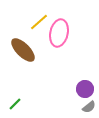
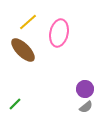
yellow line: moved 11 px left
gray semicircle: moved 3 px left
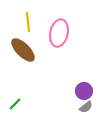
yellow line: rotated 54 degrees counterclockwise
purple circle: moved 1 px left, 2 px down
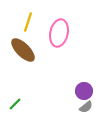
yellow line: rotated 24 degrees clockwise
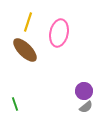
brown ellipse: moved 2 px right
green line: rotated 64 degrees counterclockwise
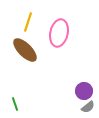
gray semicircle: moved 2 px right
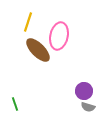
pink ellipse: moved 3 px down
brown ellipse: moved 13 px right
gray semicircle: rotated 56 degrees clockwise
